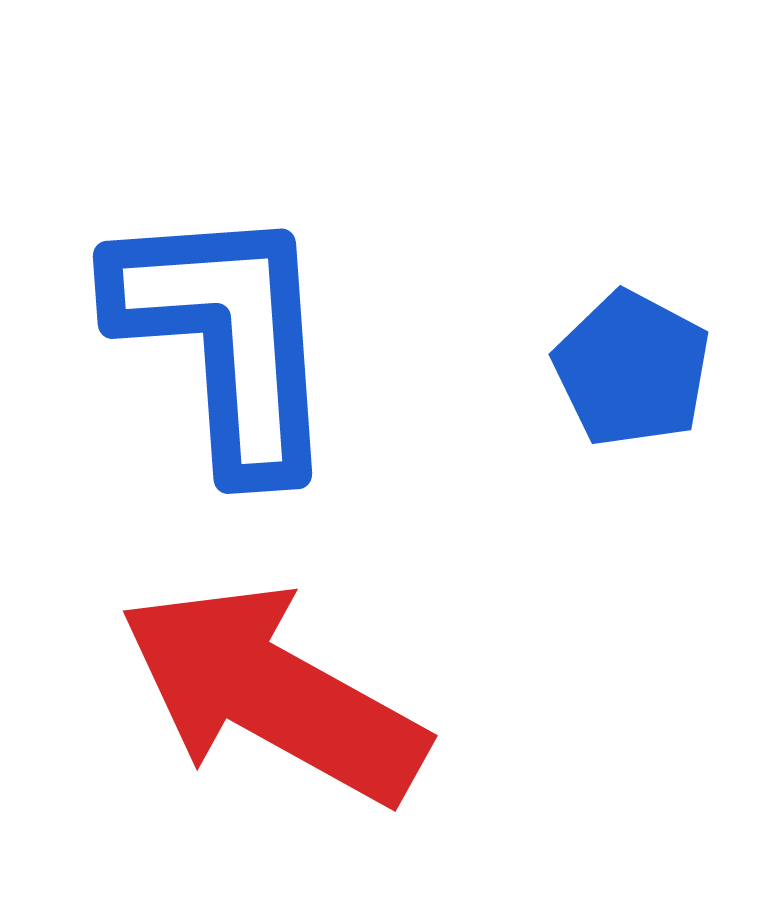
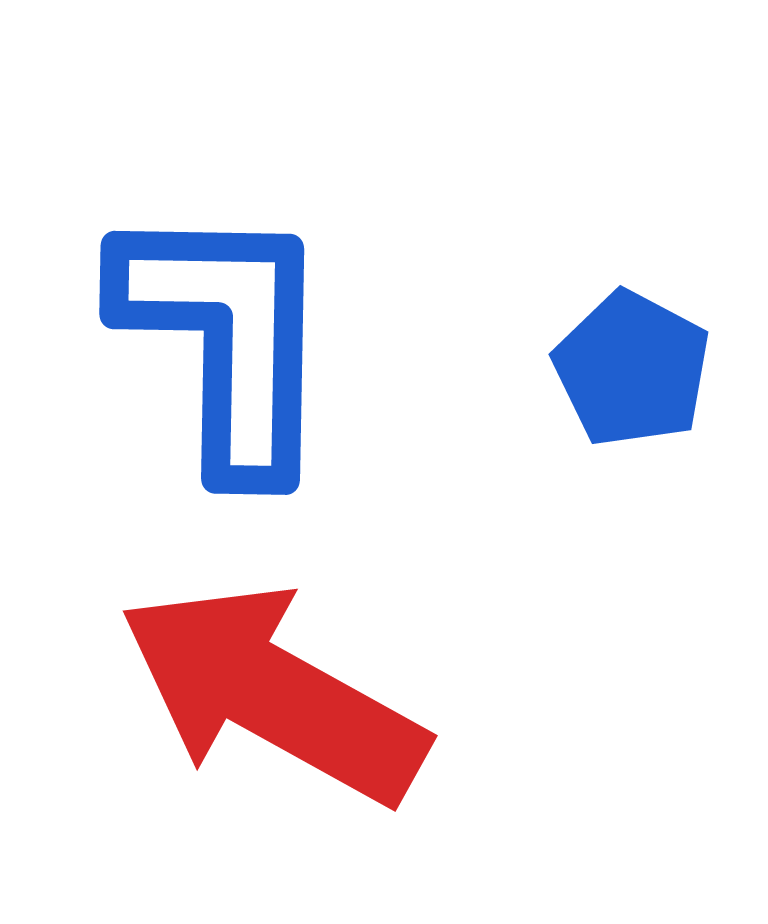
blue L-shape: rotated 5 degrees clockwise
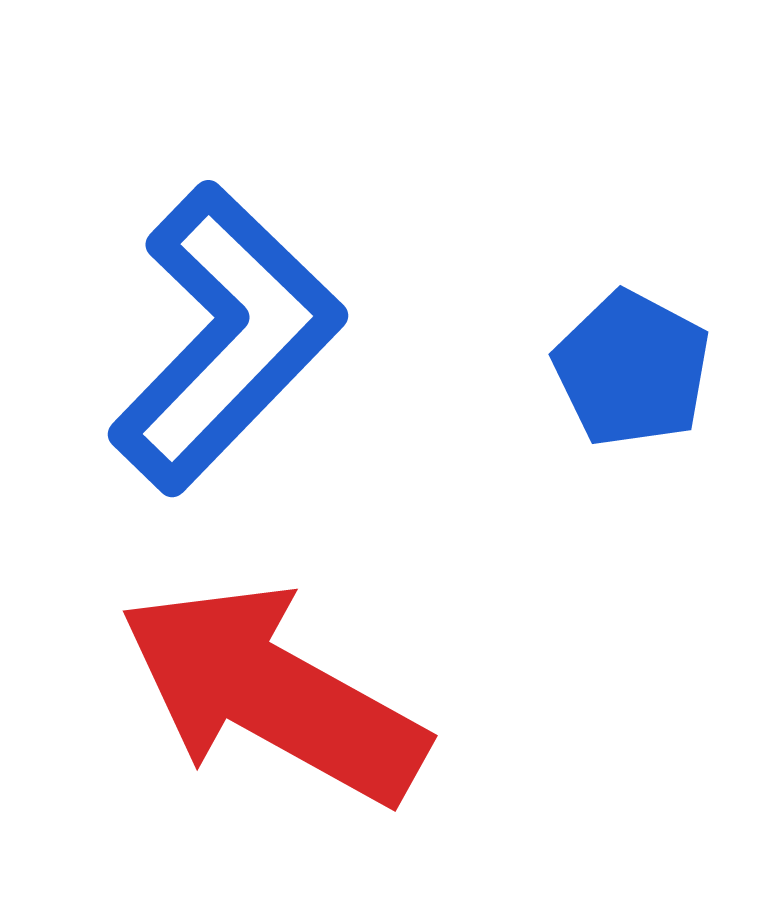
blue L-shape: rotated 43 degrees clockwise
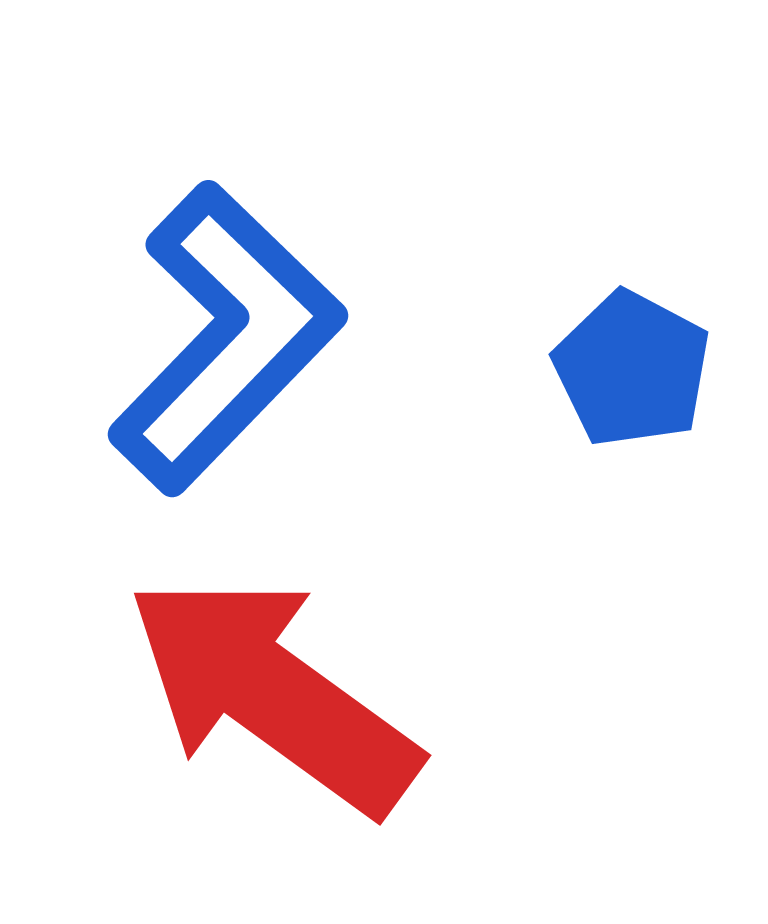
red arrow: rotated 7 degrees clockwise
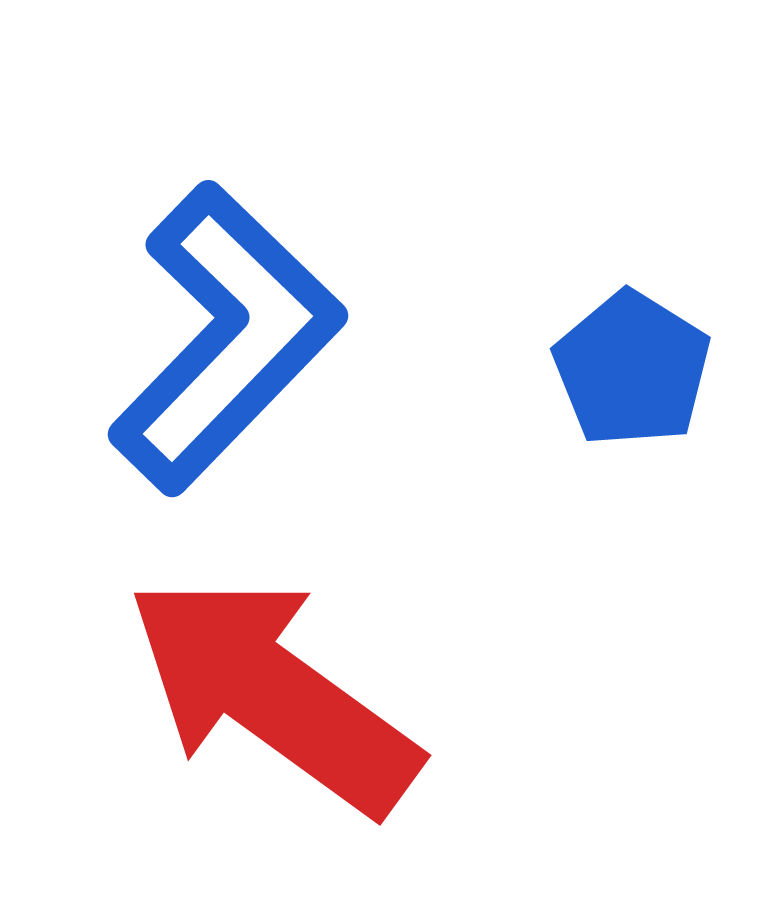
blue pentagon: rotated 4 degrees clockwise
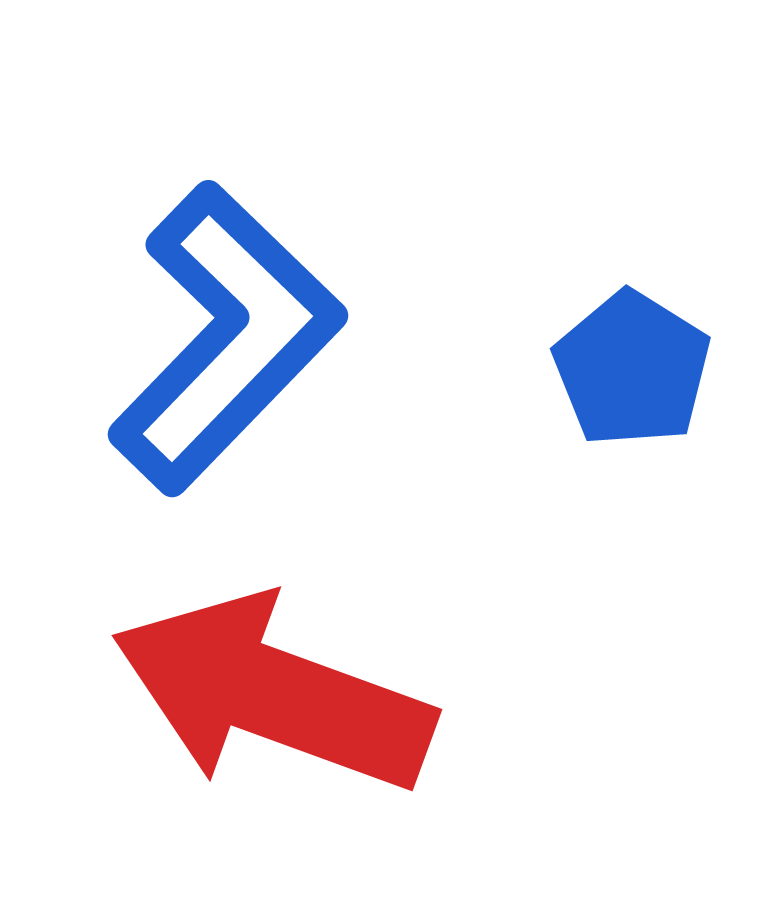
red arrow: rotated 16 degrees counterclockwise
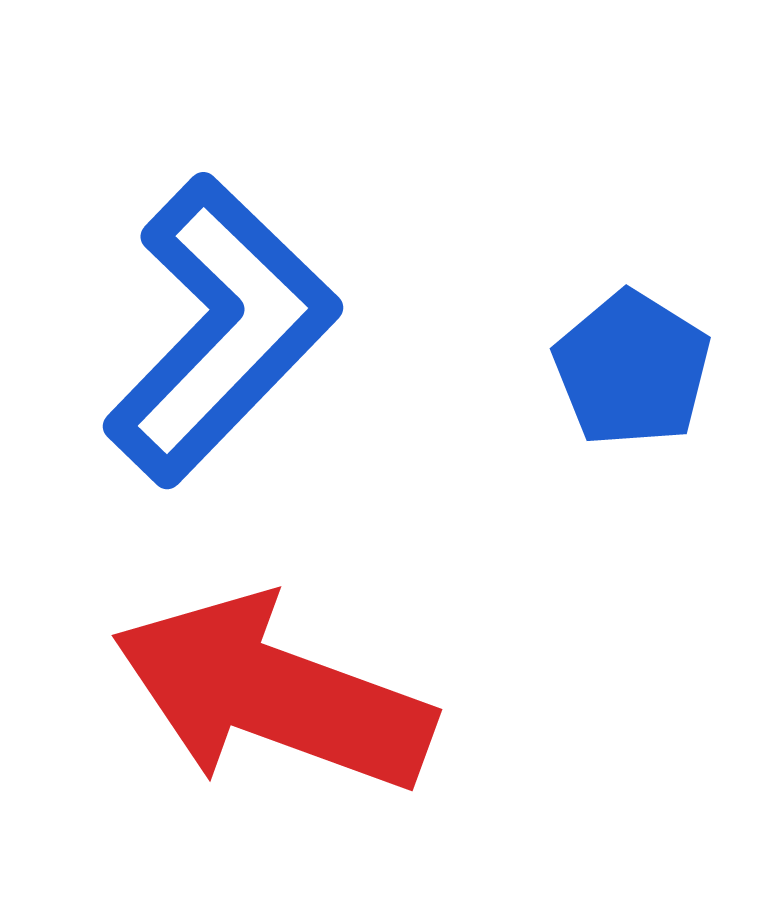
blue L-shape: moved 5 px left, 8 px up
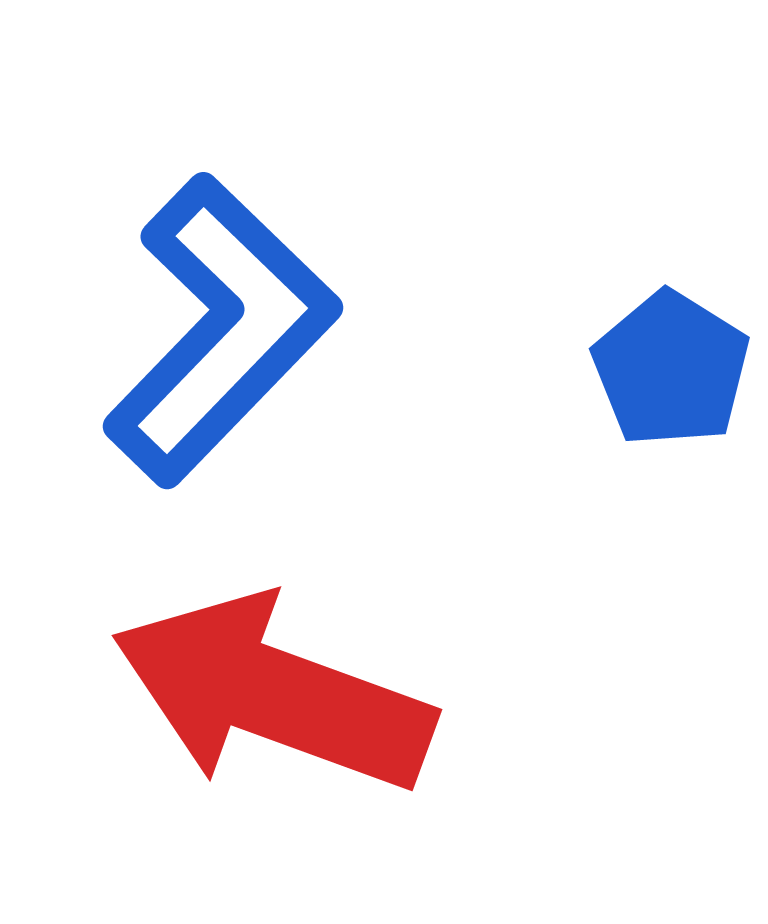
blue pentagon: moved 39 px right
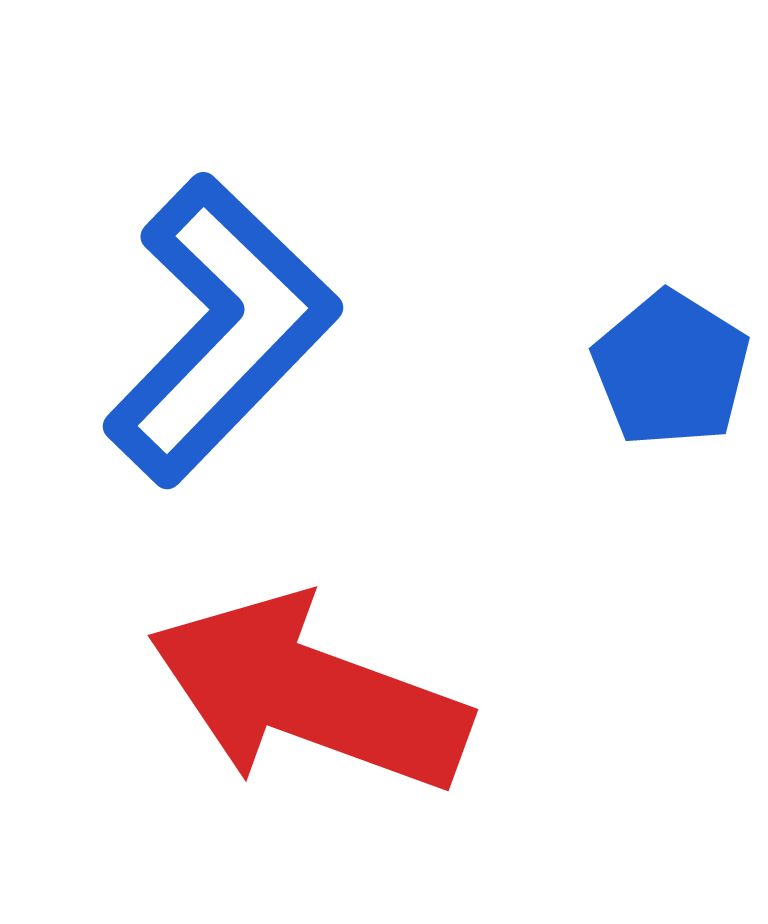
red arrow: moved 36 px right
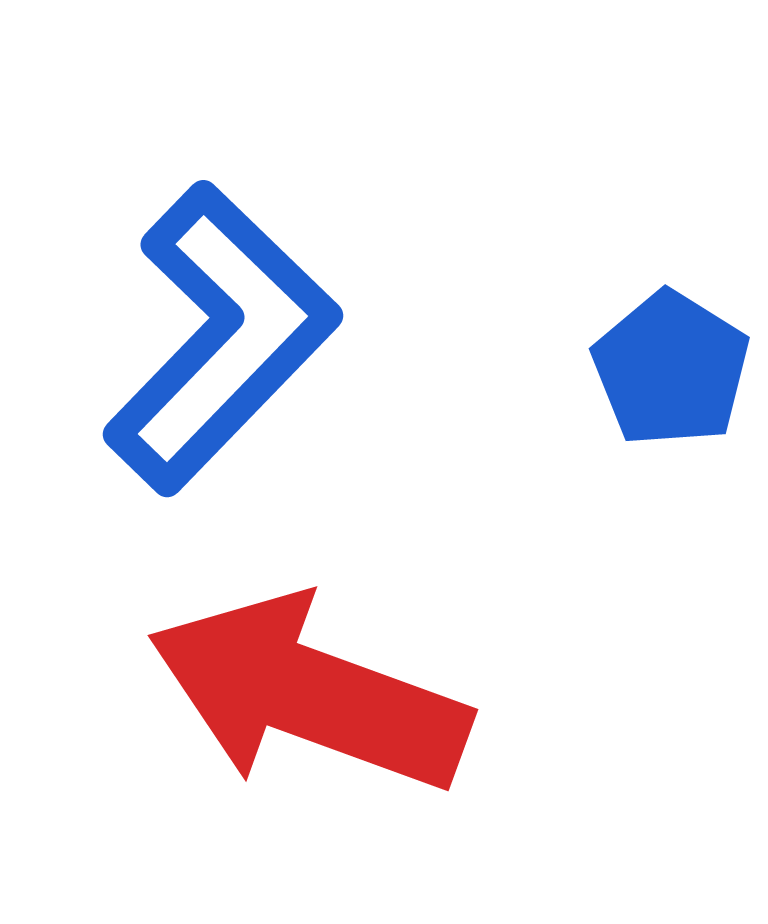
blue L-shape: moved 8 px down
